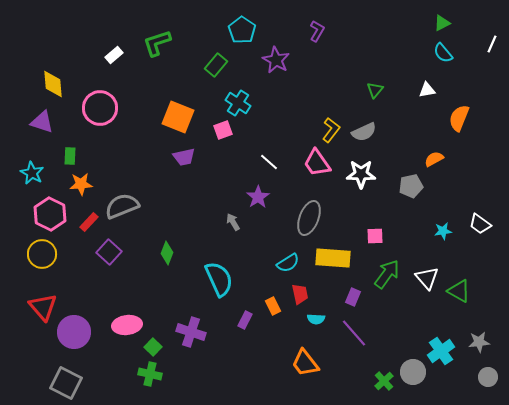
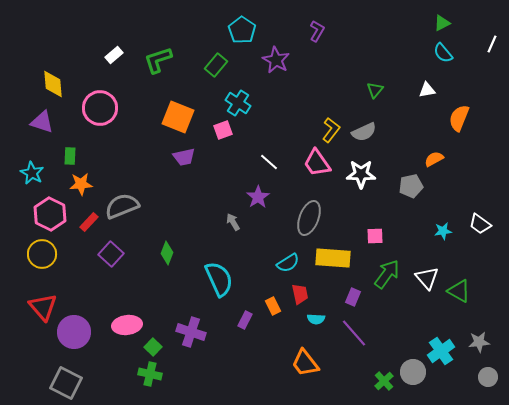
green L-shape at (157, 43): moved 1 px right, 17 px down
purple square at (109, 252): moved 2 px right, 2 px down
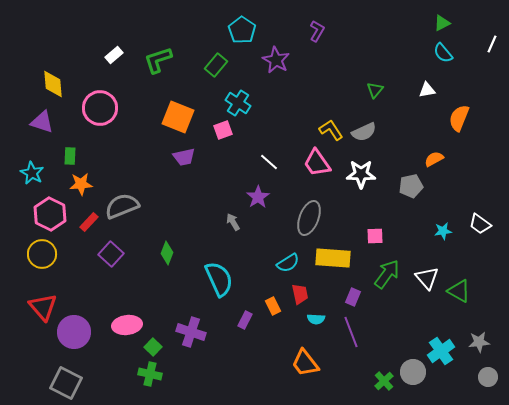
yellow L-shape at (331, 130): rotated 70 degrees counterclockwise
purple line at (354, 333): moved 3 px left, 1 px up; rotated 20 degrees clockwise
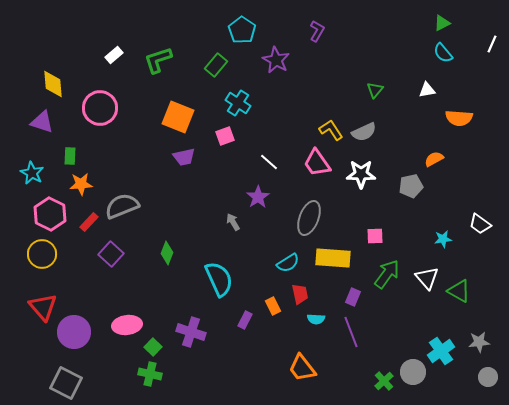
orange semicircle at (459, 118): rotated 108 degrees counterclockwise
pink square at (223, 130): moved 2 px right, 6 px down
cyan star at (443, 231): moved 8 px down
orange trapezoid at (305, 363): moved 3 px left, 5 px down
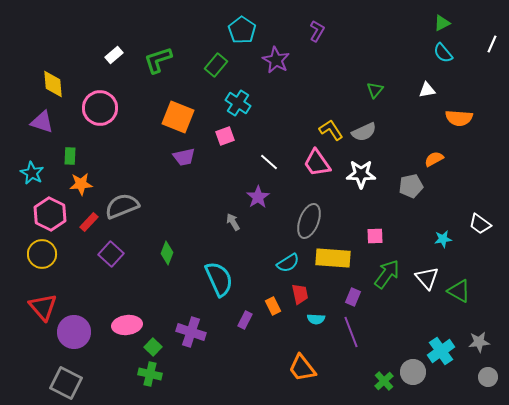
gray ellipse at (309, 218): moved 3 px down
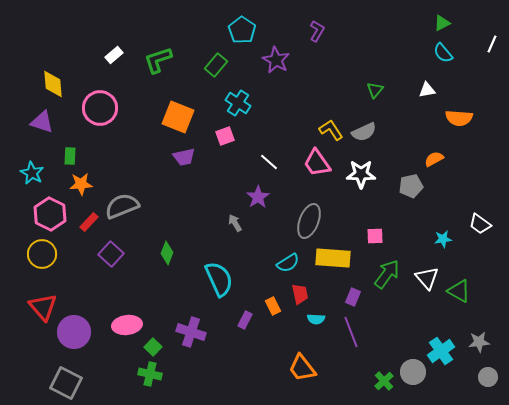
gray arrow at (233, 222): moved 2 px right, 1 px down
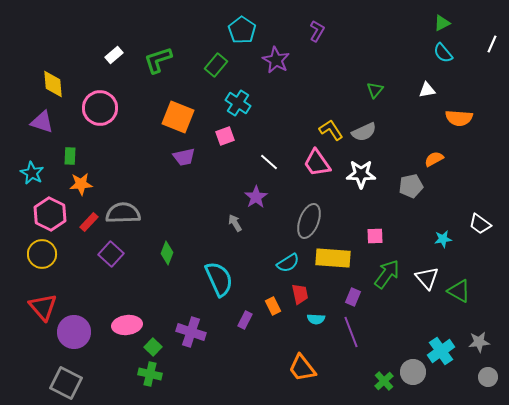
purple star at (258, 197): moved 2 px left
gray semicircle at (122, 206): moved 1 px right, 7 px down; rotated 20 degrees clockwise
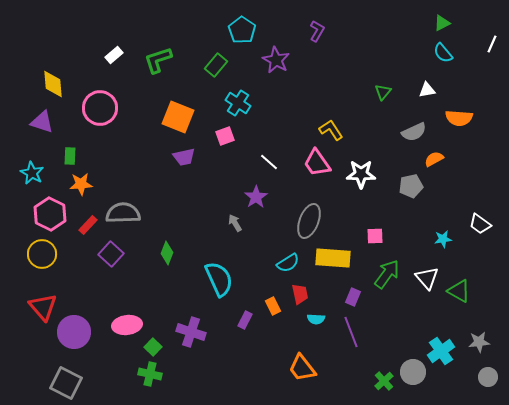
green triangle at (375, 90): moved 8 px right, 2 px down
gray semicircle at (364, 132): moved 50 px right
red rectangle at (89, 222): moved 1 px left, 3 px down
